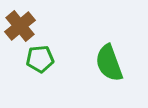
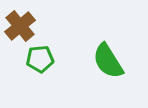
green semicircle: moved 1 px left, 2 px up; rotated 12 degrees counterclockwise
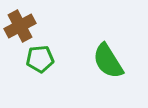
brown cross: rotated 12 degrees clockwise
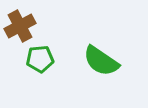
green semicircle: moved 7 px left; rotated 24 degrees counterclockwise
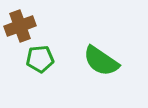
brown cross: rotated 8 degrees clockwise
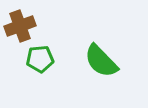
green semicircle: rotated 12 degrees clockwise
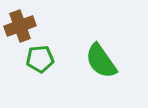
green semicircle: rotated 9 degrees clockwise
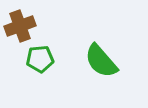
green semicircle: rotated 6 degrees counterclockwise
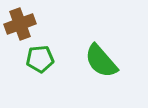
brown cross: moved 2 px up
